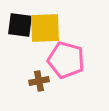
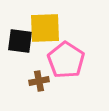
black square: moved 16 px down
pink pentagon: rotated 18 degrees clockwise
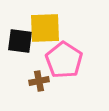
pink pentagon: moved 2 px left
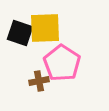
black square: moved 8 px up; rotated 12 degrees clockwise
pink pentagon: moved 2 px left, 3 px down
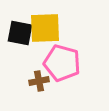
black square: rotated 8 degrees counterclockwise
pink pentagon: rotated 18 degrees counterclockwise
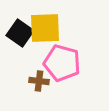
black square: rotated 24 degrees clockwise
brown cross: rotated 18 degrees clockwise
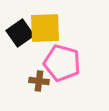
black square: rotated 20 degrees clockwise
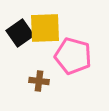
pink pentagon: moved 11 px right, 7 px up
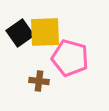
yellow square: moved 4 px down
pink pentagon: moved 3 px left, 2 px down
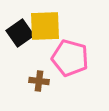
yellow square: moved 6 px up
